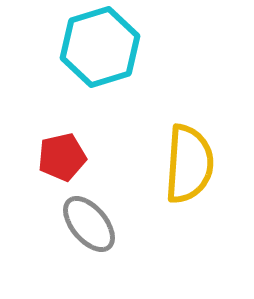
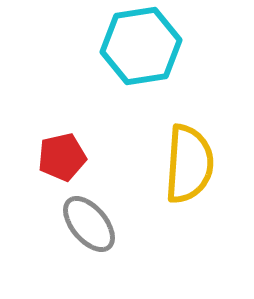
cyan hexagon: moved 41 px right, 1 px up; rotated 8 degrees clockwise
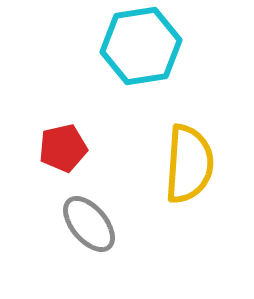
red pentagon: moved 1 px right, 9 px up
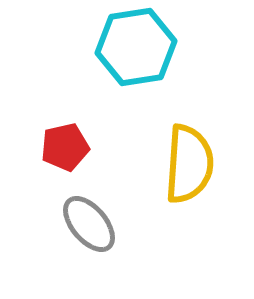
cyan hexagon: moved 5 px left, 1 px down
red pentagon: moved 2 px right, 1 px up
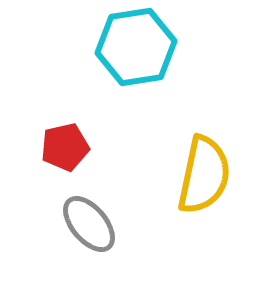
yellow semicircle: moved 15 px right, 11 px down; rotated 8 degrees clockwise
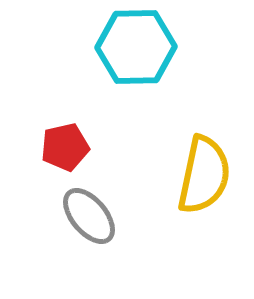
cyan hexagon: rotated 8 degrees clockwise
gray ellipse: moved 8 px up
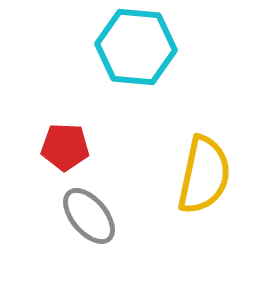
cyan hexagon: rotated 6 degrees clockwise
red pentagon: rotated 15 degrees clockwise
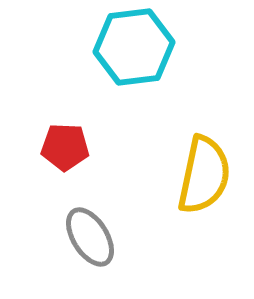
cyan hexagon: moved 2 px left; rotated 12 degrees counterclockwise
gray ellipse: moved 1 px right, 21 px down; rotated 8 degrees clockwise
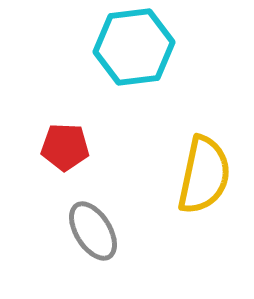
gray ellipse: moved 3 px right, 6 px up
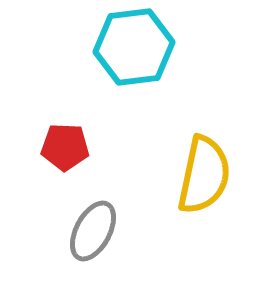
gray ellipse: rotated 60 degrees clockwise
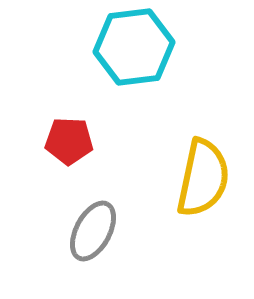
red pentagon: moved 4 px right, 6 px up
yellow semicircle: moved 1 px left, 3 px down
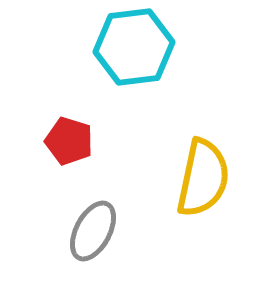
red pentagon: rotated 15 degrees clockwise
